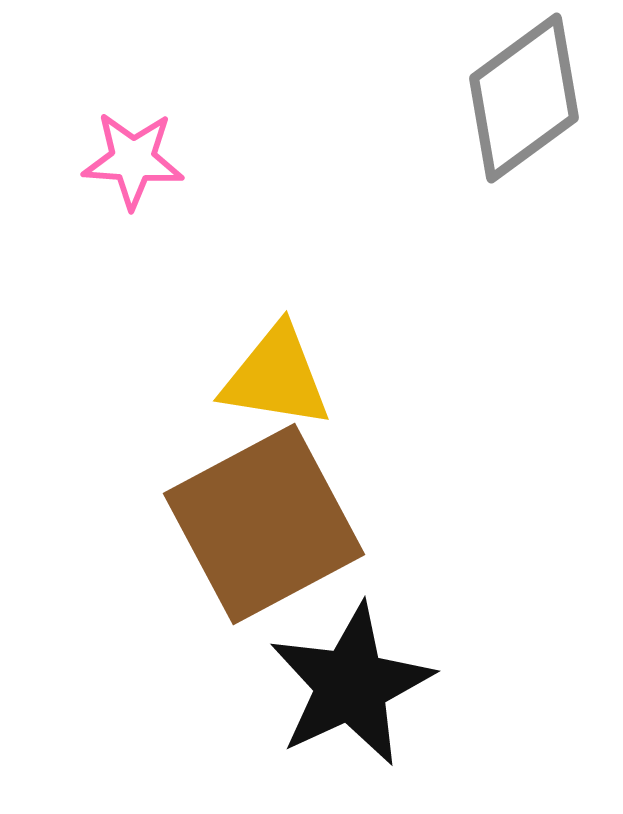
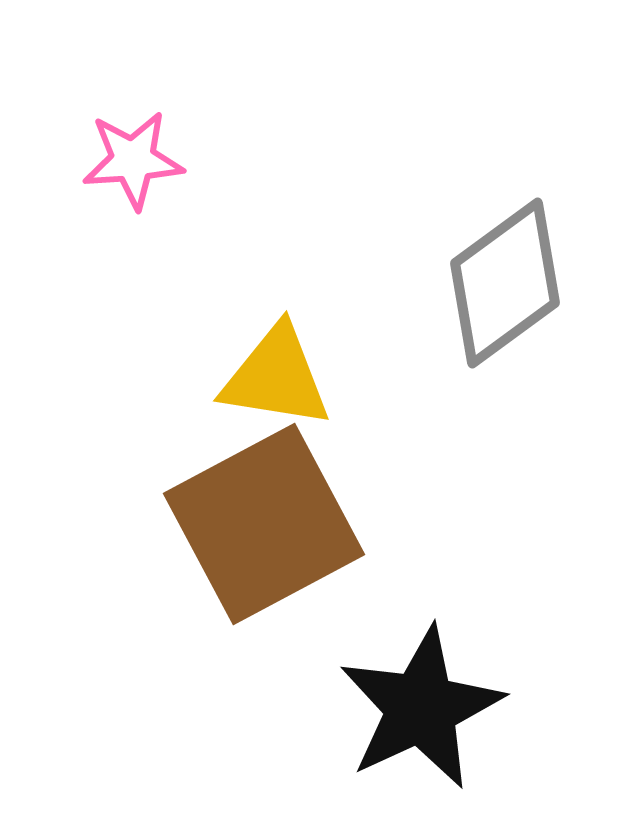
gray diamond: moved 19 px left, 185 px down
pink star: rotated 8 degrees counterclockwise
black star: moved 70 px right, 23 px down
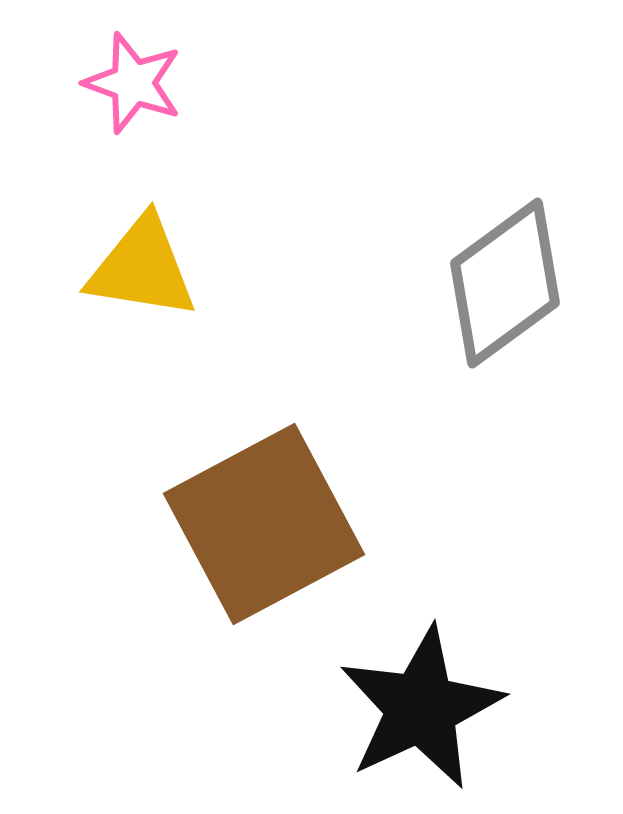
pink star: moved 77 px up; rotated 24 degrees clockwise
yellow triangle: moved 134 px left, 109 px up
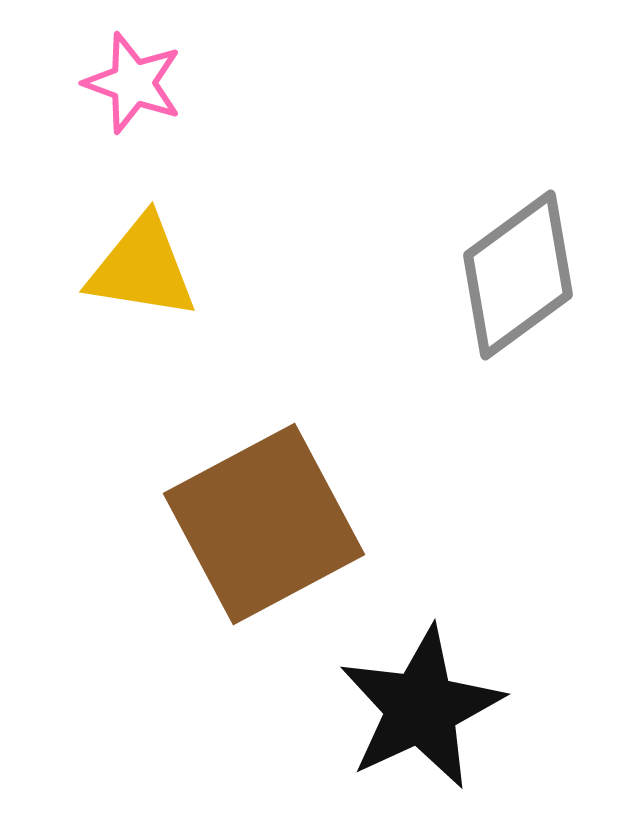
gray diamond: moved 13 px right, 8 px up
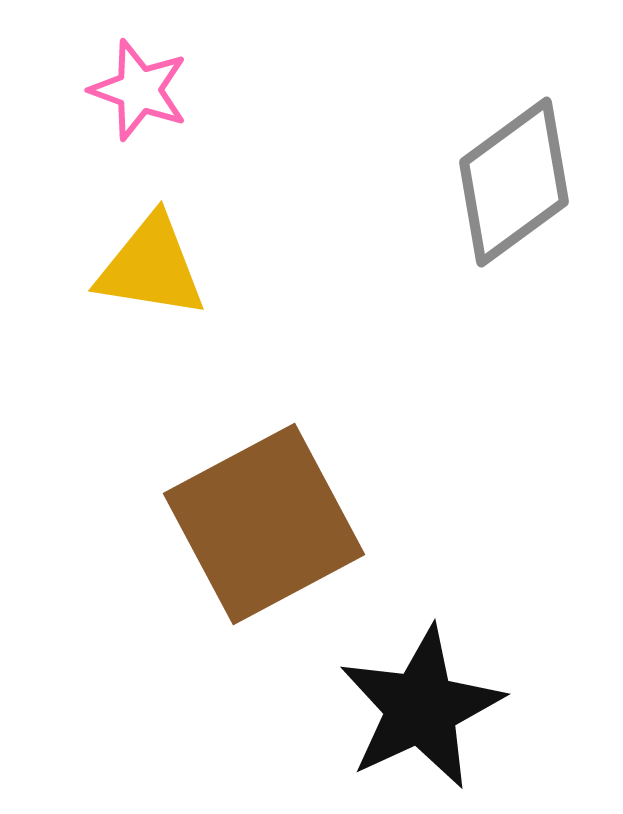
pink star: moved 6 px right, 7 px down
yellow triangle: moved 9 px right, 1 px up
gray diamond: moved 4 px left, 93 px up
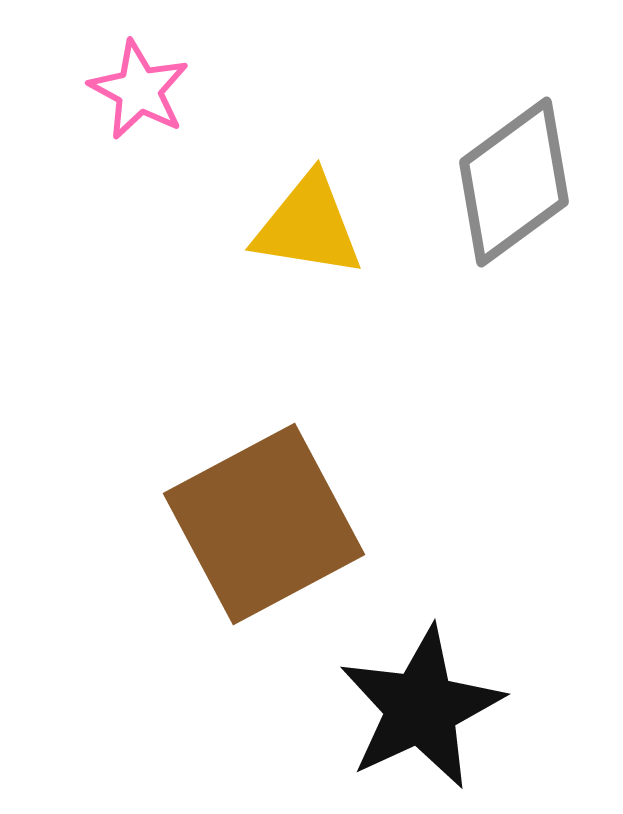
pink star: rotated 8 degrees clockwise
yellow triangle: moved 157 px right, 41 px up
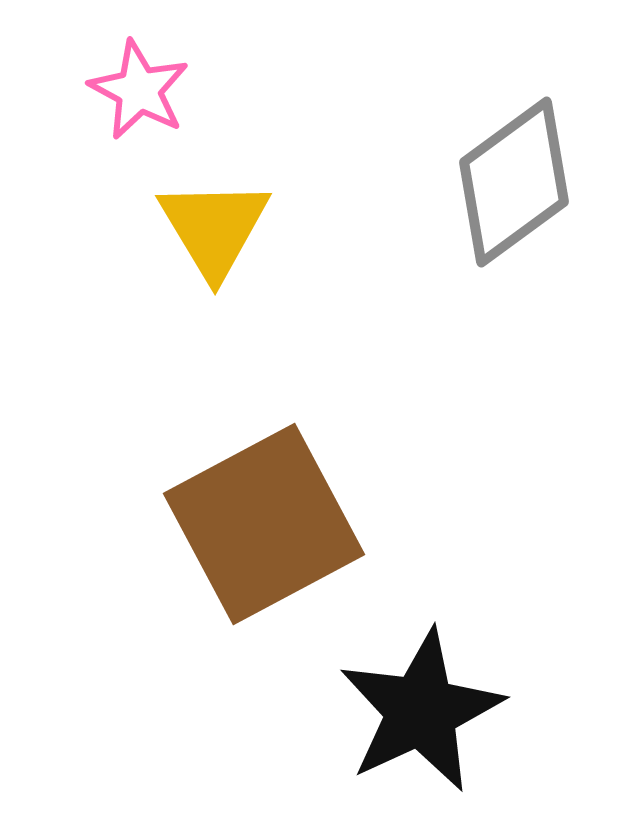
yellow triangle: moved 94 px left, 2 px down; rotated 50 degrees clockwise
black star: moved 3 px down
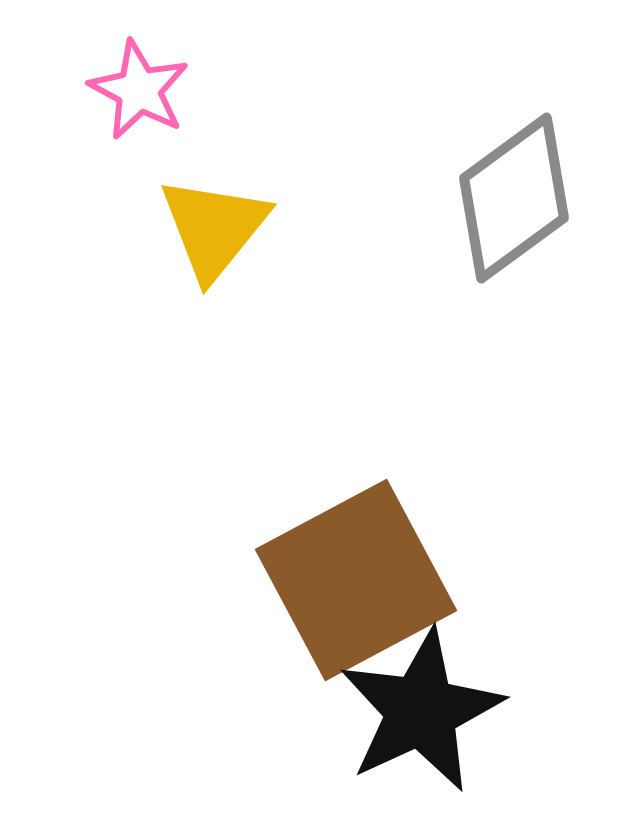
gray diamond: moved 16 px down
yellow triangle: rotated 10 degrees clockwise
brown square: moved 92 px right, 56 px down
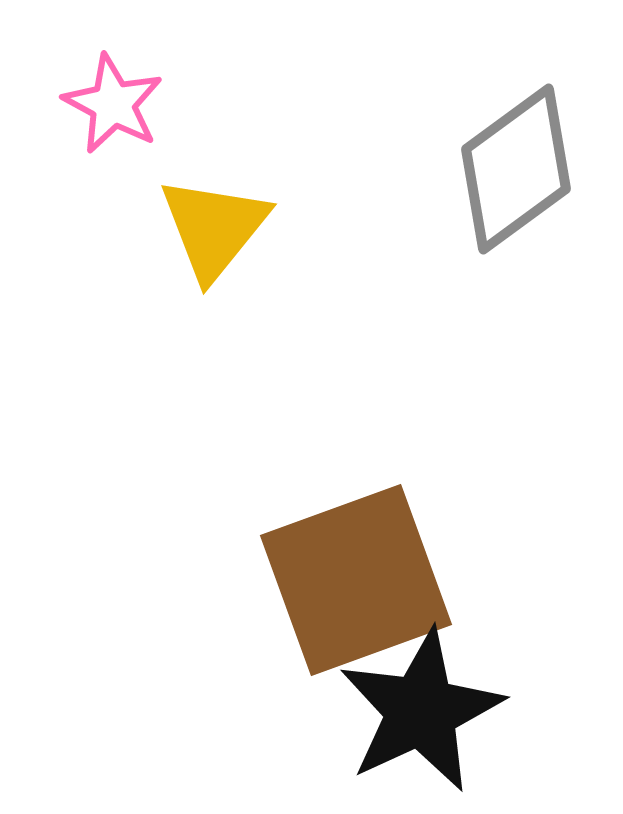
pink star: moved 26 px left, 14 px down
gray diamond: moved 2 px right, 29 px up
brown square: rotated 8 degrees clockwise
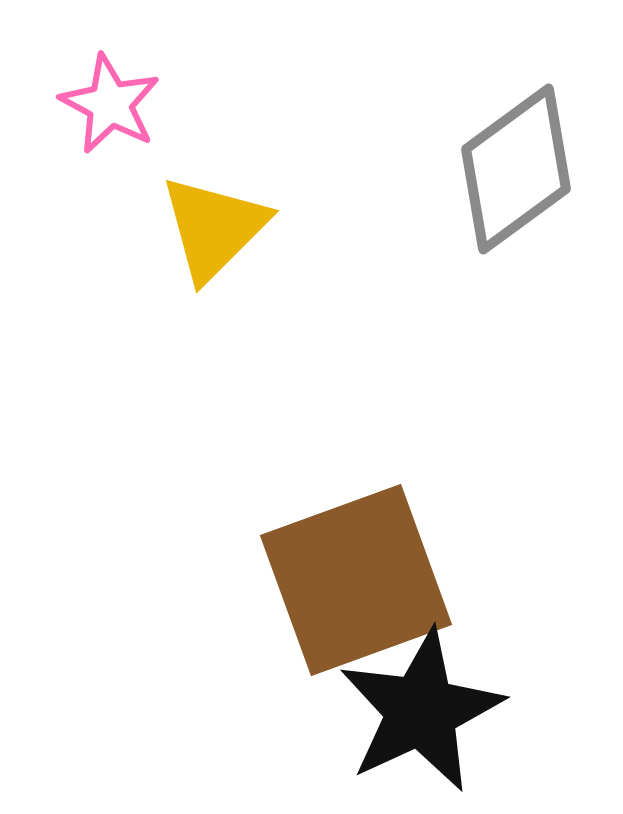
pink star: moved 3 px left
yellow triangle: rotated 6 degrees clockwise
